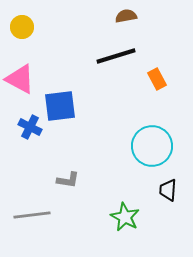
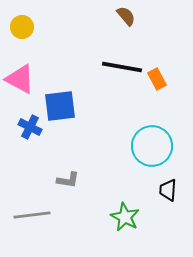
brown semicircle: rotated 60 degrees clockwise
black line: moved 6 px right, 11 px down; rotated 27 degrees clockwise
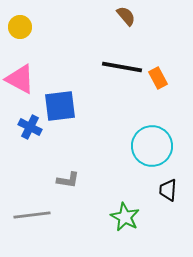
yellow circle: moved 2 px left
orange rectangle: moved 1 px right, 1 px up
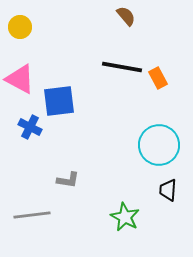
blue square: moved 1 px left, 5 px up
cyan circle: moved 7 px right, 1 px up
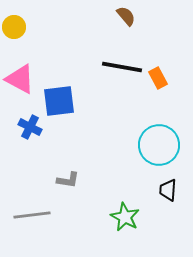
yellow circle: moved 6 px left
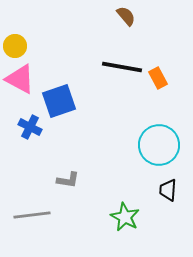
yellow circle: moved 1 px right, 19 px down
blue square: rotated 12 degrees counterclockwise
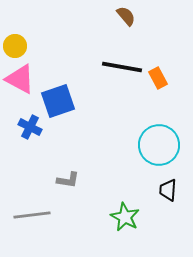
blue square: moved 1 px left
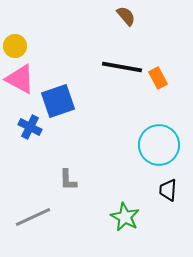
gray L-shape: rotated 80 degrees clockwise
gray line: moved 1 px right, 2 px down; rotated 18 degrees counterclockwise
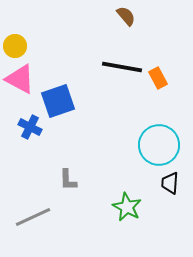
black trapezoid: moved 2 px right, 7 px up
green star: moved 2 px right, 10 px up
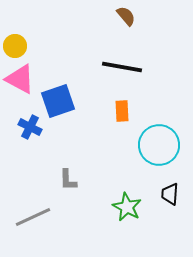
orange rectangle: moved 36 px left, 33 px down; rotated 25 degrees clockwise
black trapezoid: moved 11 px down
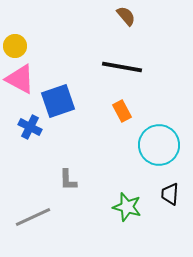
orange rectangle: rotated 25 degrees counterclockwise
green star: rotated 12 degrees counterclockwise
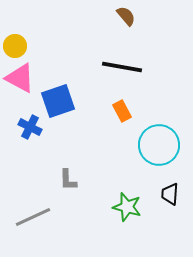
pink triangle: moved 1 px up
